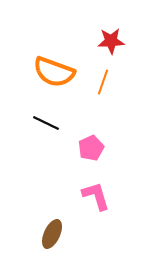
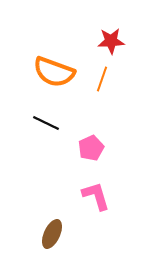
orange line: moved 1 px left, 3 px up
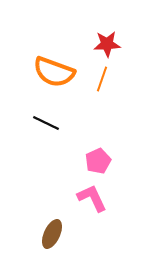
red star: moved 4 px left, 3 px down
pink pentagon: moved 7 px right, 13 px down
pink L-shape: moved 4 px left, 2 px down; rotated 8 degrees counterclockwise
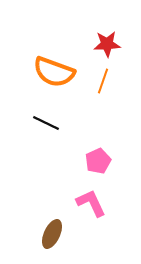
orange line: moved 1 px right, 2 px down
pink L-shape: moved 1 px left, 5 px down
